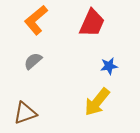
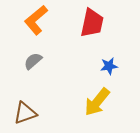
red trapezoid: rotated 12 degrees counterclockwise
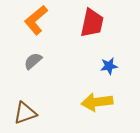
yellow arrow: rotated 44 degrees clockwise
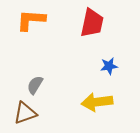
orange L-shape: moved 5 px left; rotated 44 degrees clockwise
gray semicircle: moved 2 px right, 24 px down; rotated 18 degrees counterclockwise
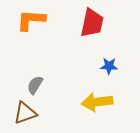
blue star: rotated 12 degrees clockwise
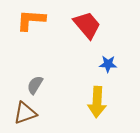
red trapezoid: moved 5 px left, 2 px down; rotated 52 degrees counterclockwise
blue star: moved 1 px left, 2 px up
yellow arrow: rotated 80 degrees counterclockwise
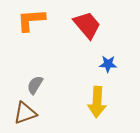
orange L-shape: rotated 8 degrees counterclockwise
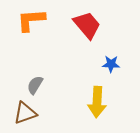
blue star: moved 3 px right
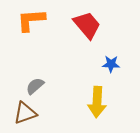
gray semicircle: moved 1 px down; rotated 18 degrees clockwise
